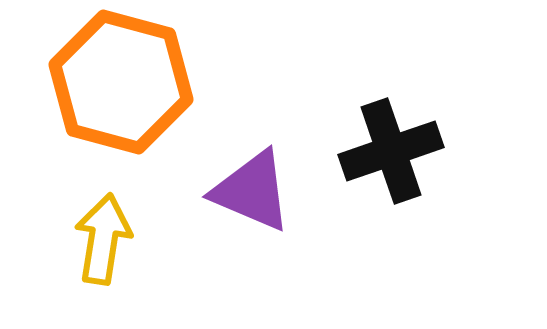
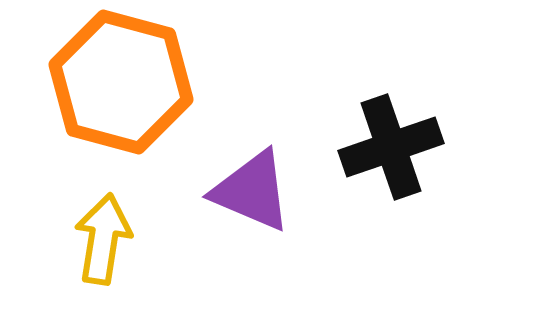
black cross: moved 4 px up
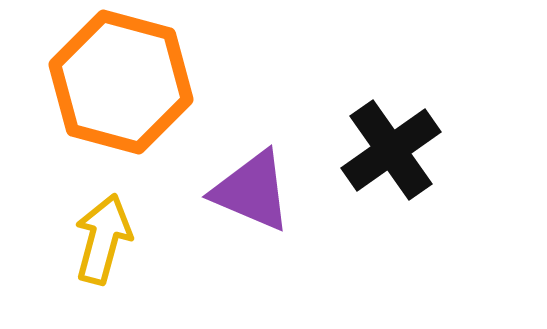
black cross: moved 3 px down; rotated 16 degrees counterclockwise
yellow arrow: rotated 6 degrees clockwise
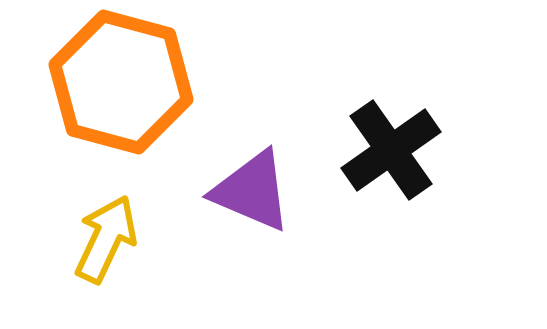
yellow arrow: moved 3 px right; rotated 10 degrees clockwise
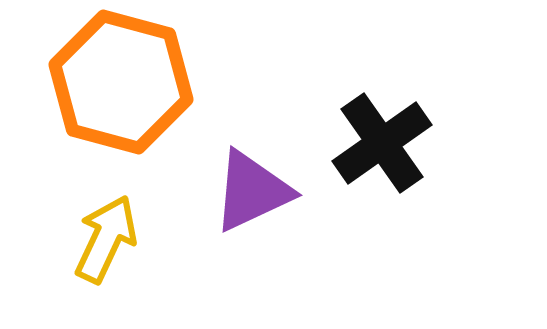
black cross: moved 9 px left, 7 px up
purple triangle: rotated 48 degrees counterclockwise
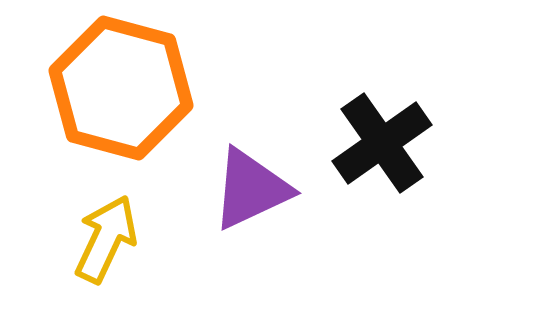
orange hexagon: moved 6 px down
purple triangle: moved 1 px left, 2 px up
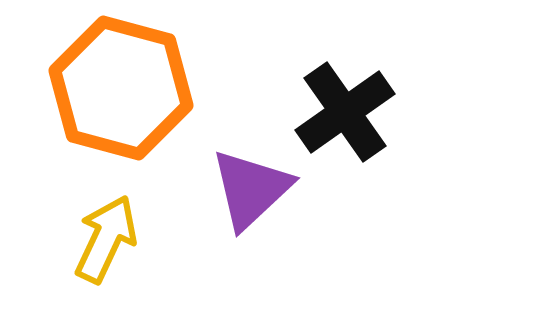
black cross: moved 37 px left, 31 px up
purple triangle: rotated 18 degrees counterclockwise
